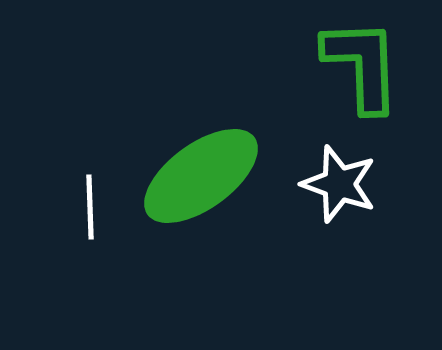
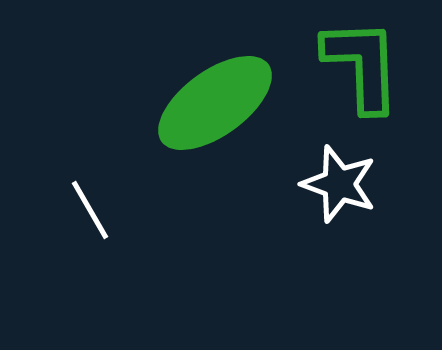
green ellipse: moved 14 px right, 73 px up
white line: moved 3 px down; rotated 28 degrees counterclockwise
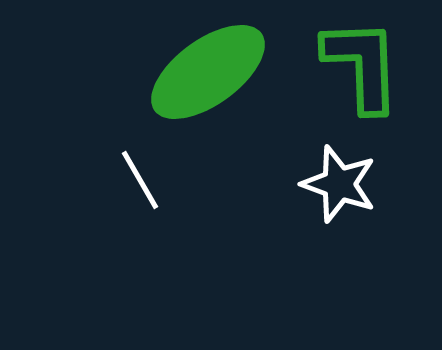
green ellipse: moved 7 px left, 31 px up
white line: moved 50 px right, 30 px up
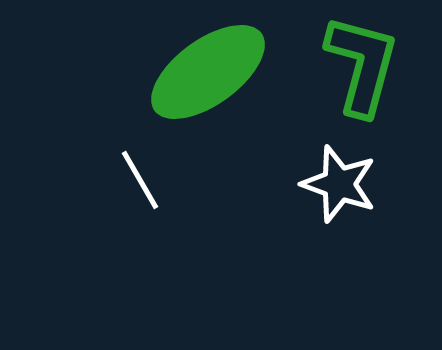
green L-shape: rotated 17 degrees clockwise
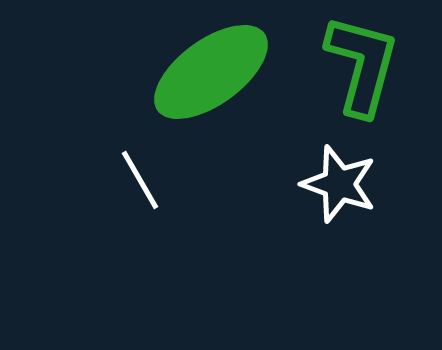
green ellipse: moved 3 px right
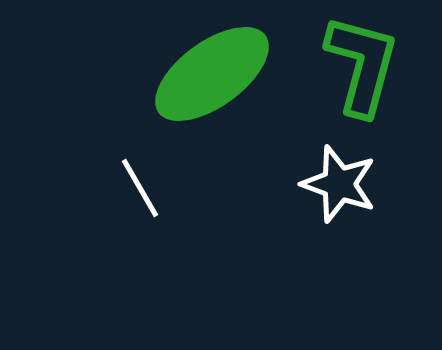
green ellipse: moved 1 px right, 2 px down
white line: moved 8 px down
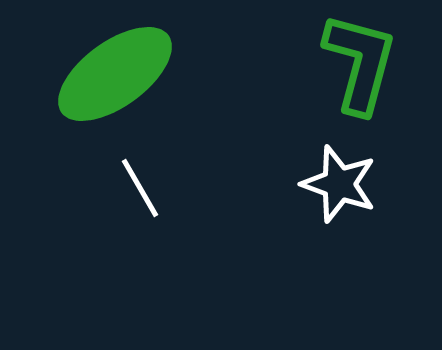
green L-shape: moved 2 px left, 2 px up
green ellipse: moved 97 px left
